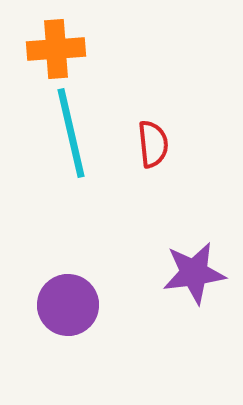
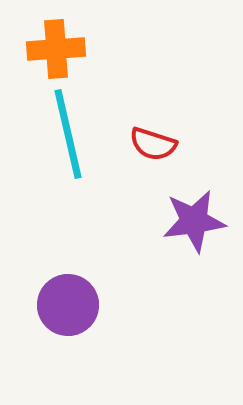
cyan line: moved 3 px left, 1 px down
red semicircle: rotated 114 degrees clockwise
purple star: moved 52 px up
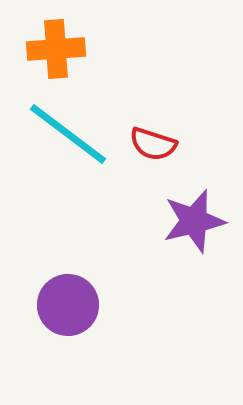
cyan line: rotated 40 degrees counterclockwise
purple star: rotated 6 degrees counterclockwise
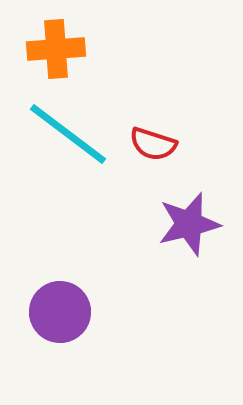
purple star: moved 5 px left, 3 px down
purple circle: moved 8 px left, 7 px down
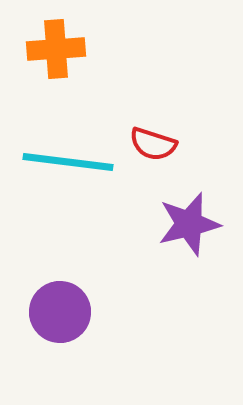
cyan line: moved 28 px down; rotated 30 degrees counterclockwise
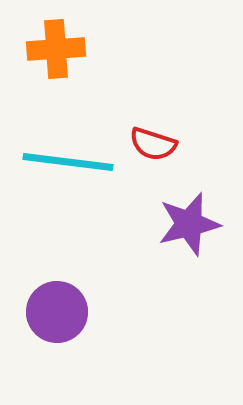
purple circle: moved 3 px left
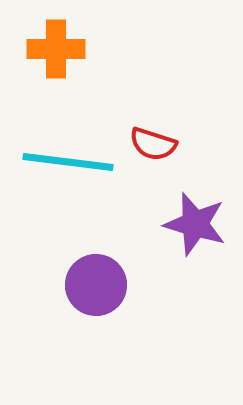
orange cross: rotated 4 degrees clockwise
purple star: moved 6 px right; rotated 30 degrees clockwise
purple circle: moved 39 px right, 27 px up
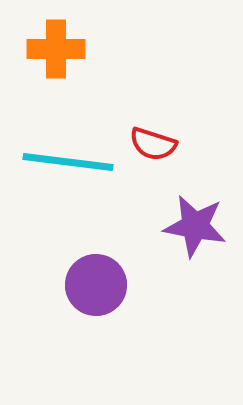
purple star: moved 2 px down; rotated 6 degrees counterclockwise
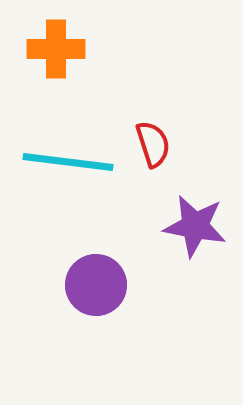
red semicircle: rotated 126 degrees counterclockwise
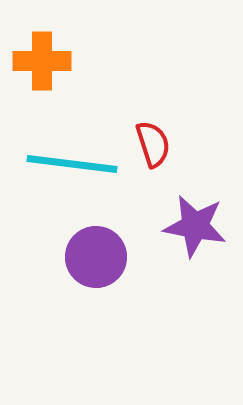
orange cross: moved 14 px left, 12 px down
cyan line: moved 4 px right, 2 px down
purple circle: moved 28 px up
